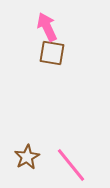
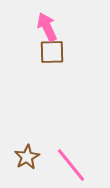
brown square: moved 1 px up; rotated 12 degrees counterclockwise
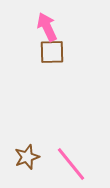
brown star: rotated 10 degrees clockwise
pink line: moved 1 px up
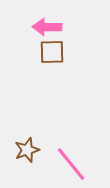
pink arrow: rotated 64 degrees counterclockwise
brown star: moved 7 px up
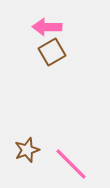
brown square: rotated 28 degrees counterclockwise
pink line: rotated 6 degrees counterclockwise
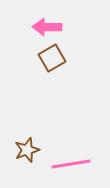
brown square: moved 6 px down
pink line: rotated 54 degrees counterclockwise
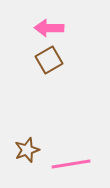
pink arrow: moved 2 px right, 1 px down
brown square: moved 3 px left, 2 px down
